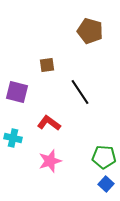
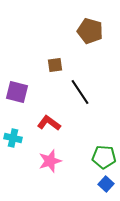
brown square: moved 8 px right
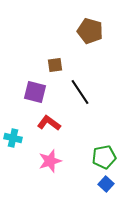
purple square: moved 18 px right
green pentagon: rotated 15 degrees counterclockwise
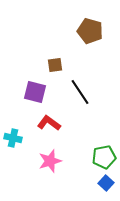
blue square: moved 1 px up
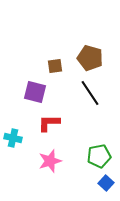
brown pentagon: moved 27 px down
brown square: moved 1 px down
black line: moved 10 px right, 1 px down
red L-shape: rotated 35 degrees counterclockwise
green pentagon: moved 5 px left, 1 px up
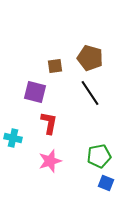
red L-shape: rotated 100 degrees clockwise
blue square: rotated 21 degrees counterclockwise
